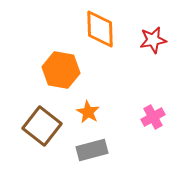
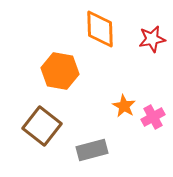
red star: moved 1 px left, 1 px up
orange hexagon: moved 1 px left, 1 px down
orange star: moved 36 px right, 6 px up
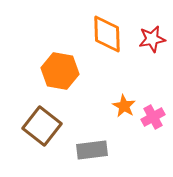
orange diamond: moved 7 px right, 5 px down
gray rectangle: rotated 8 degrees clockwise
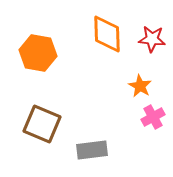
red star: rotated 16 degrees clockwise
orange hexagon: moved 22 px left, 18 px up
orange star: moved 16 px right, 20 px up
brown square: moved 2 px up; rotated 15 degrees counterclockwise
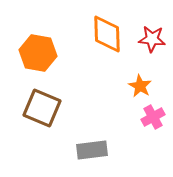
brown square: moved 16 px up
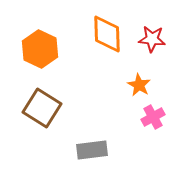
orange hexagon: moved 2 px right, 4 px up; rotated 15 degrees clockwise
orange star: moved 1 px left, 1 px up
brown square: rotated 9 degrees clockwise
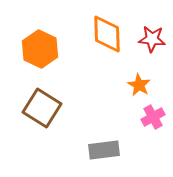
gray rectangle: moved 12 px right
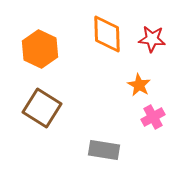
gray rectangle: rotated 16 degrees clockwise
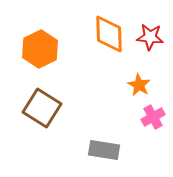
orange diamond: moved 2 px right
red star: moved 2 px left, 2 px up
orange hexagon: rotated 9 degrees clockwise
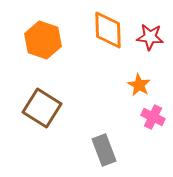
orange diamond: moved 1 px left, 4 px up
orange hexagon: moved 3 px right, 9 px up; rotated 15 degrees counterclockwise
pink cross: rotated 35 degrees counterclockwise
gray rectangle: rotated 60 degrees clockwise
